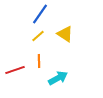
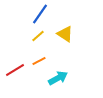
orange line: rotated 64 degrees clockwise
red line: rotated 12 degrees counterclockwise
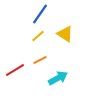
orange line: moved 1 px right, 1 px up
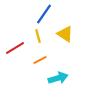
blue line: moved 4 px right
yellow line: rotated 64 degrees counterclockwise
red line: moved 22 px up
cyan arrow: rotated 12 degrees clockwise
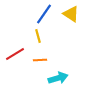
yellow triangle: moved 6 px right, 20 px up
red line: moved 6 px down
orange line: rotated 24 degrees clockwise
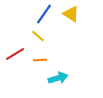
yellow line: rotated 32 degrees counterclockwise
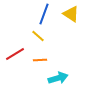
blue line: rotated 15 degrees counterclockwise
